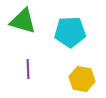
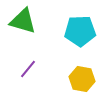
cyan pentagon: moved 10 px right, 1 px up
purple line: rotated 42 degrees clockwise
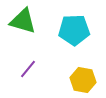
cyan pentagon: moved 6 px left, 1 px up
yellow hexagon: moved 1 px right, 1 px down
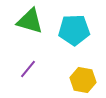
green triangle: moved 7 px right
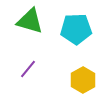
cyan pentagon: moved 2 px right, 1 px up
yellow hexagon: rotated 20 degrees clockwise
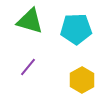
purple line: moved 2 px up
yellow hexagon: moved 1 px left
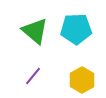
green triangle: moved 5 px right, 10 px down; rotated 24 degrees clockwise
purple line: moved 5 px right, 9 px down
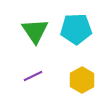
green triangle: rotated 16 degrees clockwise
purple line: rotated 24 degrees clockwise
